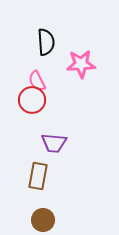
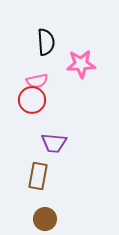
pink semicircle: rotated 75 degrees counterclockwise
brown circle: moved 2 px right, 1 px up
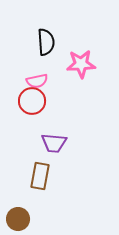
red circle: moved 1 px down
brown rectangle: moved 2 px right
brown circle: moved 27 px left
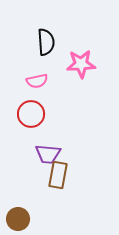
red circle: moved 1 px left, 13 px down
purple trapezoid: moved 6 px left, 11 px down
brown rectangle: moved 18 px right, 1 px up
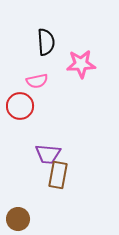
red circle: moved 11 px left, 8 px up
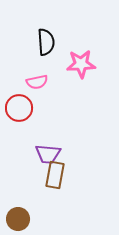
pink semicircle: moved 1 px down
red circle: moved 1 px left, 2 px down
brown rectangle: moved 3 px left
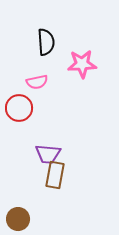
pink star: moved 1 px right
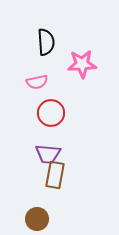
red circle: moved 32 px right, 5 px down
brown circle: moved 19 px right
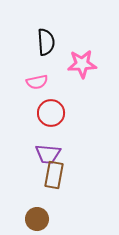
brown rectangle: moved 1 px left
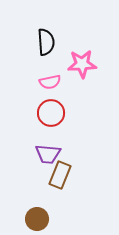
pink semicircle: moved 13 px right
brown rectangle: moved 6 px right; rotated 12 degrees clockwise
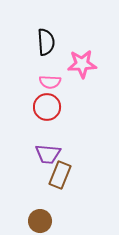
pink semicircle: rotated 15 degrees clockwise
red circle: moved 4 px left, 6 px up
brown circle: moved 3 px right, 2 px down
